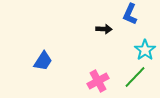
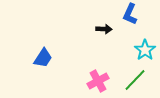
blue trapezoid: moved 3 px up
green line: moved 3 px down
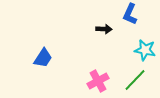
cyan star: rotated 25 degrees counterclockwise
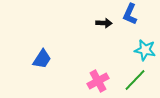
black arrow: moved 6 px up
blue trapezoid: moved 1 px left, 1 px down
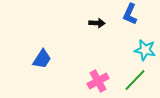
black arrow: moved 7 px left
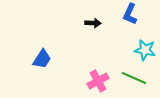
black arrow: moved 4 px left
green line: moved 1 px left, 2 px up; rotated 70 degrees clockwise
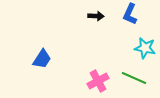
black arrow: moved 3 px right, 7 px up
cyan star: moved 2 px up
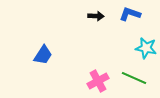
blue L-shape: rotated 85 degrees clockwise
cyan star: moved 1 px right
blue trapezoid: moved 1 px right, 4 px up
